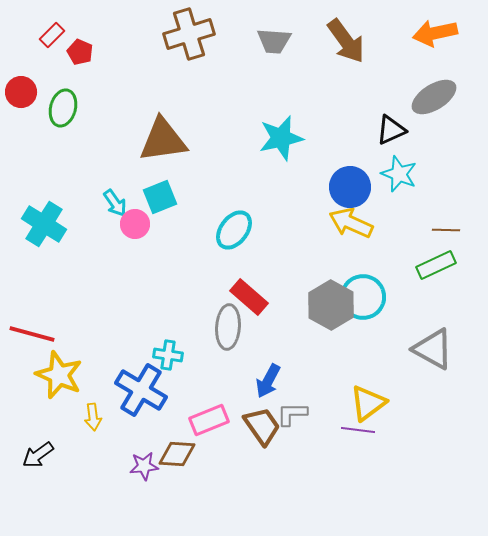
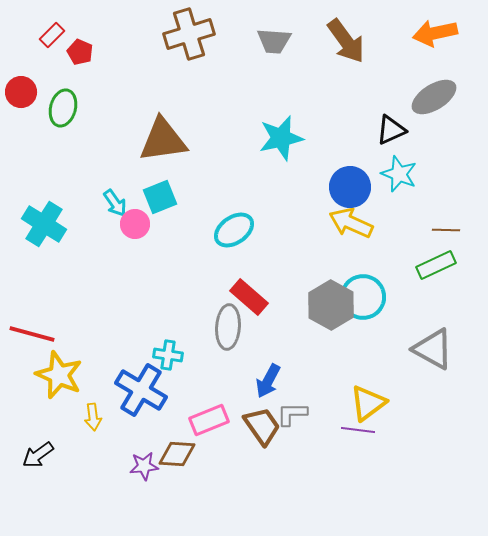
cyan ellipse at (234, 230): rotated 18 degrees clockwise
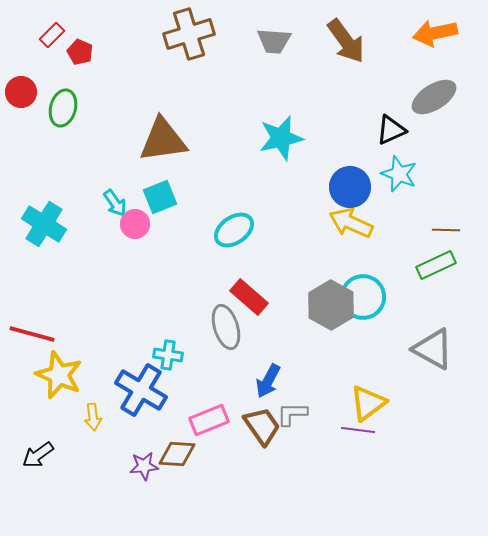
gray ellipse at (228, 327): moved 2 px left; rotated 21 degrees counterclockwise
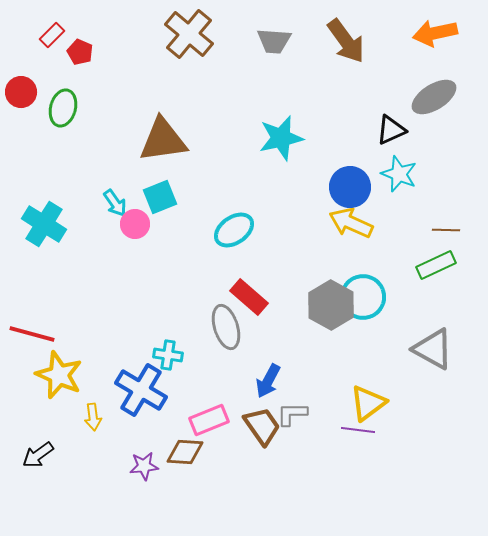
brown cross at (189, 34): rotated 33 degrees counterclockwise
brown diamond at (177, 454): moved 8 px right, 2 px up
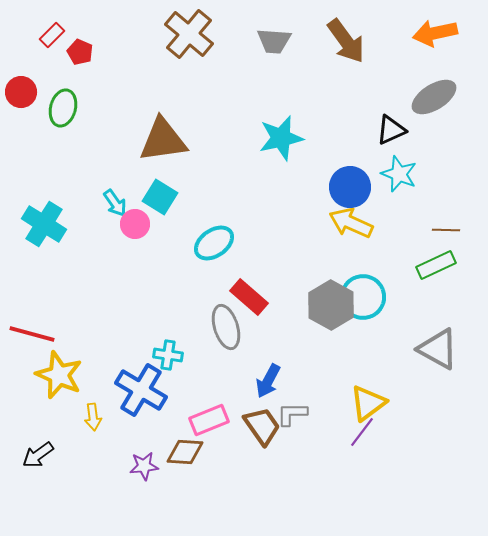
cyan square at (160, 197): rotated 36 degrees counterclockwise
cyan ellipse at (234, 230): moved 20 px left, 13 px down
gray triangle at (433, 349): moved 5 px right
purple line at (358, 430): moved 4 px right, 2 px down; rotated 60 degrees counterclockwise
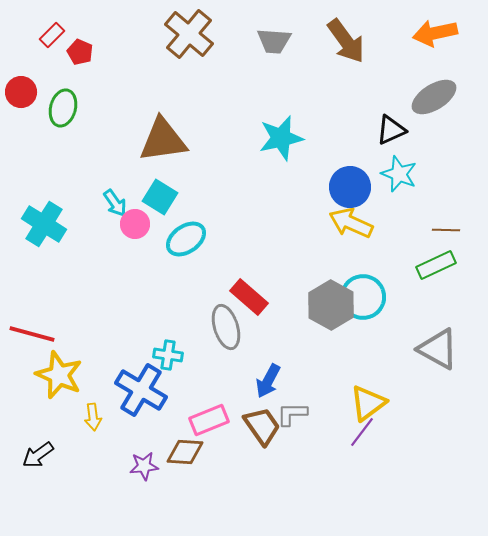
cyan ellipse at (214, 243): moved 28 px left, 4 px up
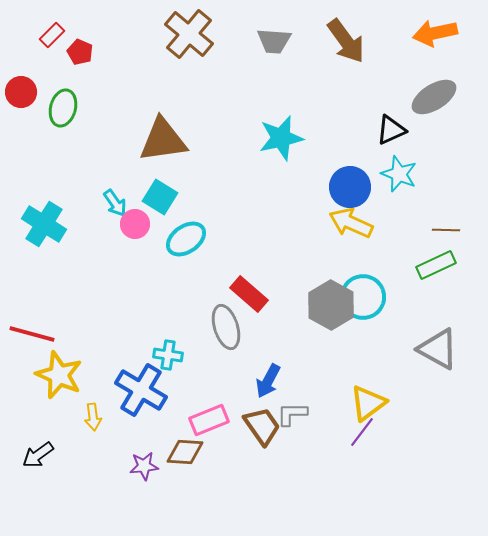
red rectangle at (249, 297): moved 3 px up
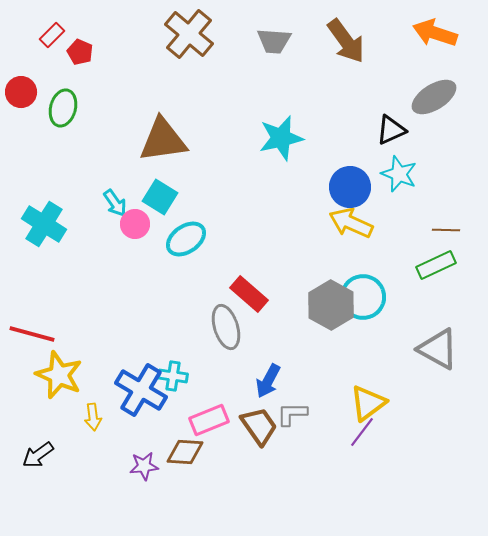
orange arrow at (435, 33): rotated 30 degrees clockwise
cyan cross at (168, 355): moved 5 px right, 21 px down
brown trapezoid at (262, 426): moved 3 px left
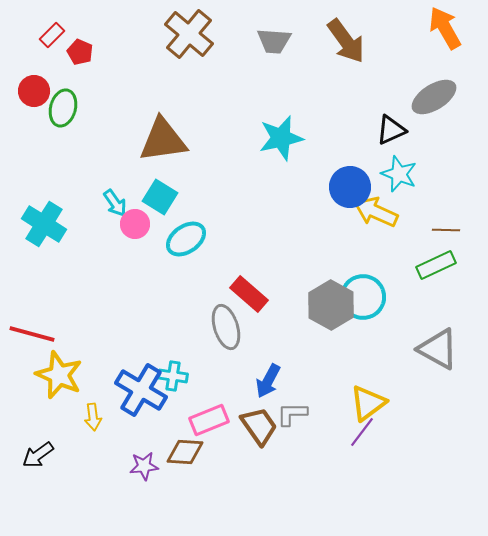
orange arrow at (435, 33): moved 10 px right, 5 px up; rotated 42 degrees clockwise
red circle at (21, 92): moved 13 px right, 1 px up
yellow arrow at (351, 223): moved 25 px right, 11 px up
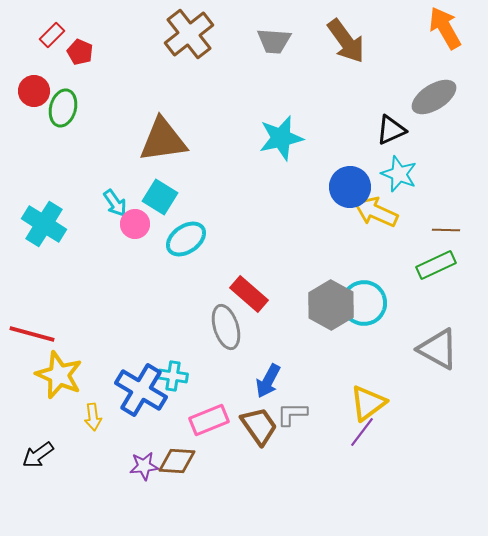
brown cross at (189, 34): rotated 12 degrees clockwise
cyan circle at (363, 297): moved 1 px right, 6 px down
brown diamond at (185, 452): moved 8 px left, 9 px down
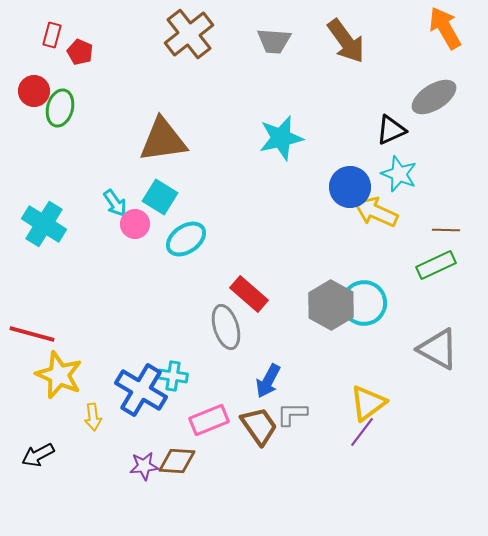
red rectangle at (52, 35): rotated 30 degrees counterclockwise
green ellipse at (63, 108): moved 3 px left
black arrow at (38, 455): rotated 8 degrees clockwise
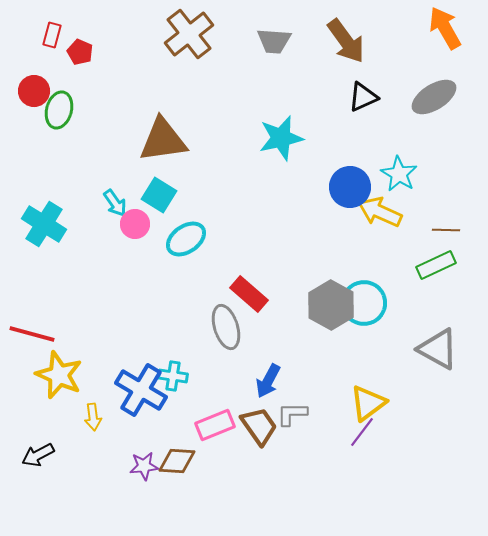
green ellipse at (60, 108): moved 1 px left, 2 px down
black triangle at (391, 130): moved 28 px left, 33 px up
cyan star at (399, 174): rotated 9 degrees clockwise
cyan square at (160, 197): moved 1 px left, 2 px up
yellow arrow at (376, 212): moved 4 px right
pink rectangle at (209, 420): moved 6 px right, 5 px down
